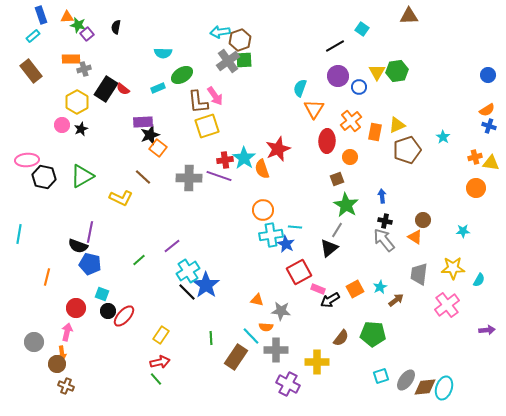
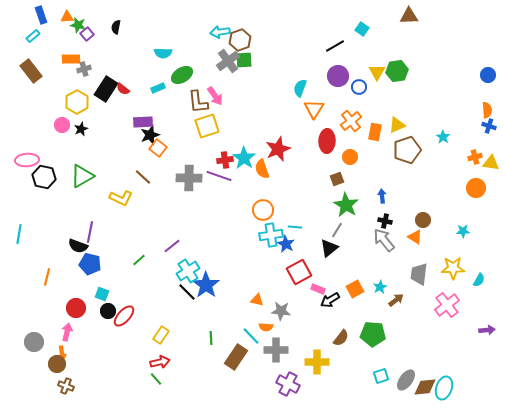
orange semicircle at (487, 110): rotated 63 degrees counterclockwise
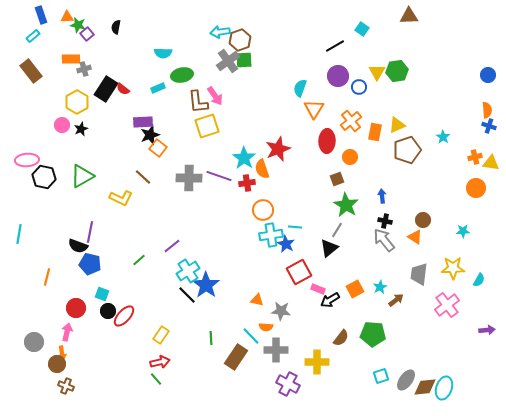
green ellipse at (182, 75): rotated 20 degrees clockwise
red cross at (225, 160): moved 22 px right, 23 px down
black line at (187, 292): moved 3 px down
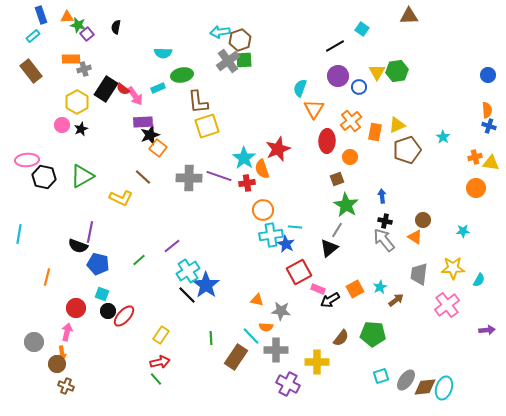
pink arrow at (215, 96): moved 80 px left
blue pentagon at (90, 264): moved 8 px right
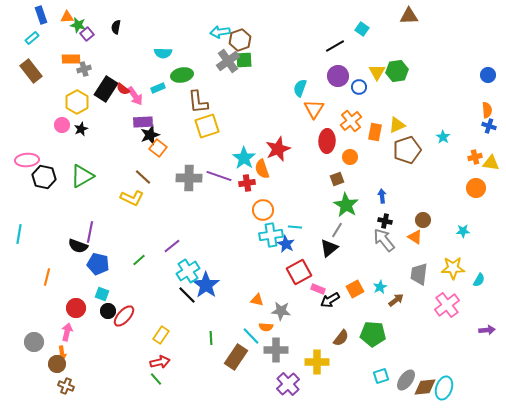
cyan rectangle at (33, 36): moved 1 px left, 2 px down
yellow L-shape at (121, 198): moved 11 px right
purple cross at (288, 384): rotated 20 degrees clockwise
